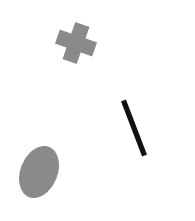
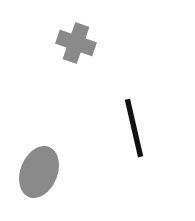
black line: rotated 8 degrees clockwise
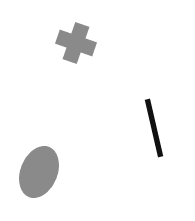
black line: moved 20 px right
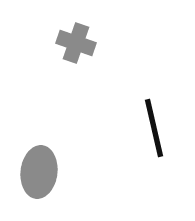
gray ellipse: rotated 15 degrees counterclockwise
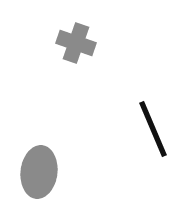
black line: moved 1 px left, 1 px down; rotated 10 degrees counterclockwise
